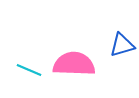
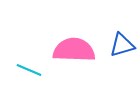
pink semicircle: moved 14 px up
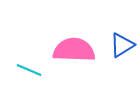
blue triangle: rotated 16 degrees counterclockwise
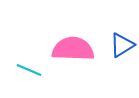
pink semicircle: moved 1 px left, 1 px up
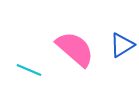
pink semicircle: moved 2 px right; rotated 39 degrees clockwise
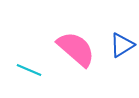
pink semicircle: moved 1 px right
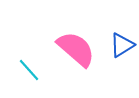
cyan line: rotated 25 degrees clockwise
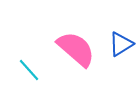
blue triangle: moved 1 px left, 1 px up
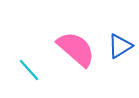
blue triangle: moved 1 px left, 2 px down
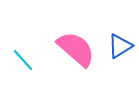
cyan line: moved 6 px left, 10 px up
